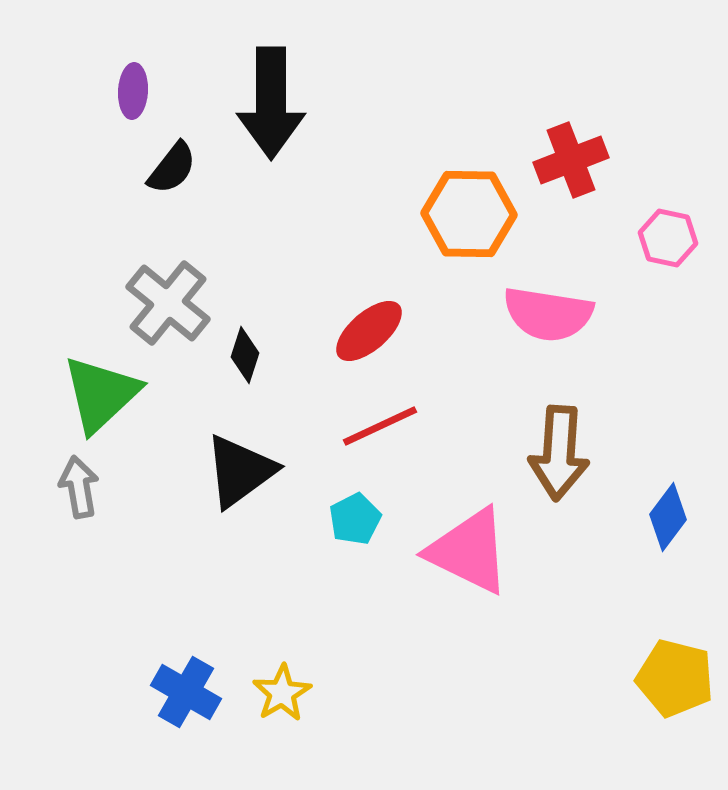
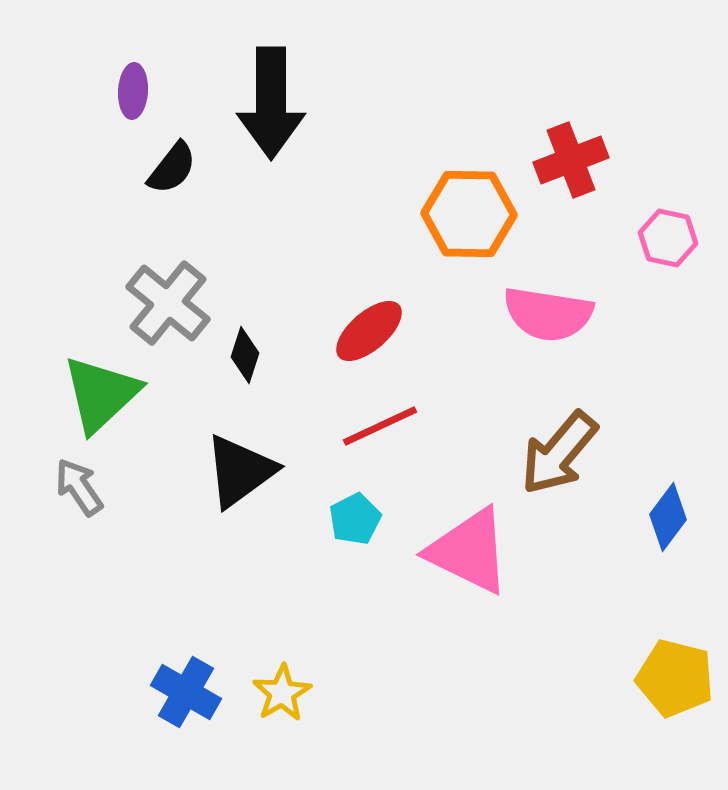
brown arrow: rotated 36 degrees clockwise
gray arrow: rotated 24 degrees counterclockwise
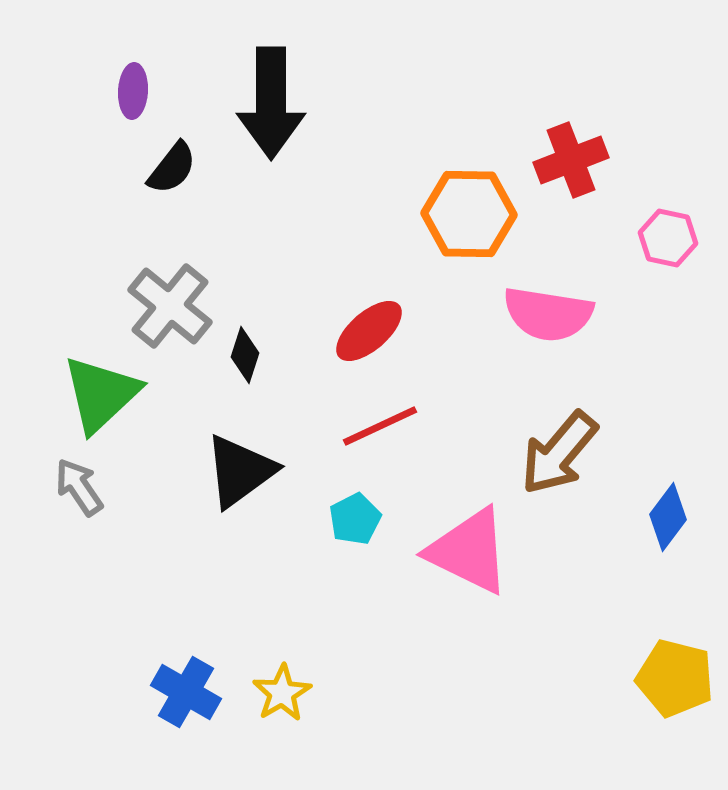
gray cross: moved 2 px right, 3 px down
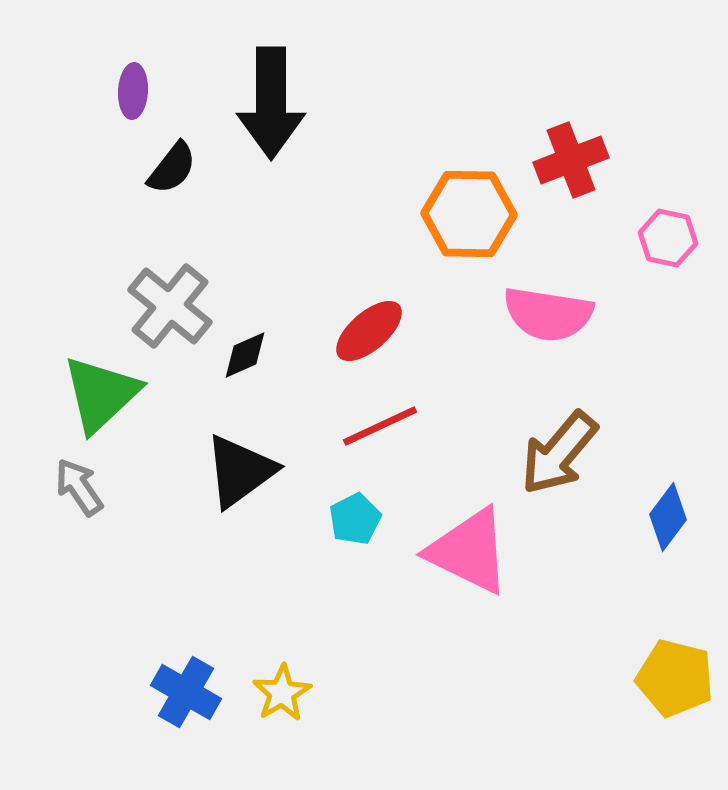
black diamond: rotated 48 degrees clockwise
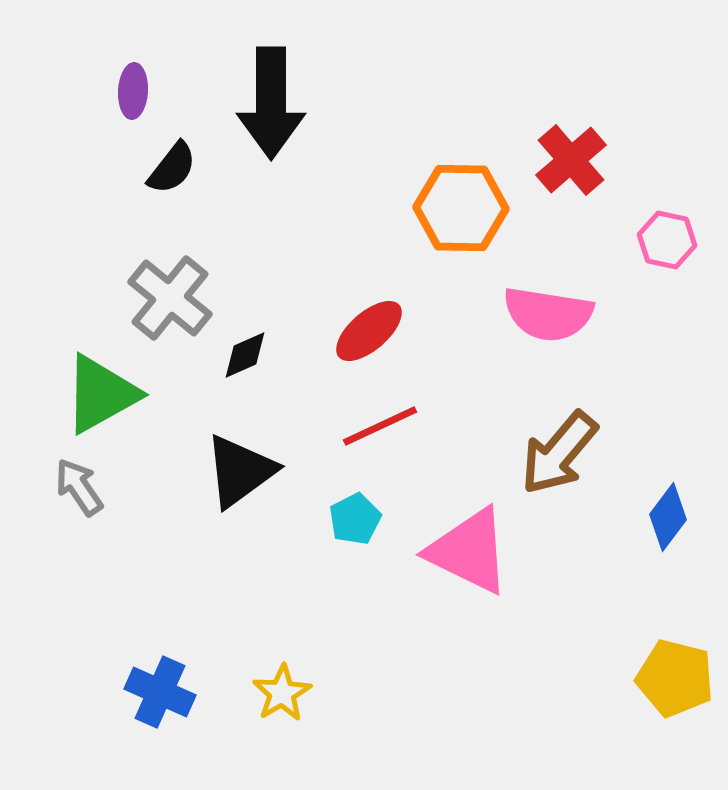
red cross: rotated 20 degrees counterclockwise
orange hexagon: moved 8 px left, 6 px up
pink hexagon: moved 1 px left, 2 px down
gray cross: moved 8 px up
green triangle: rotated 14 degrees clockwise
blue cross: moved 26 px left; rotated 6 degrees counterclockwise
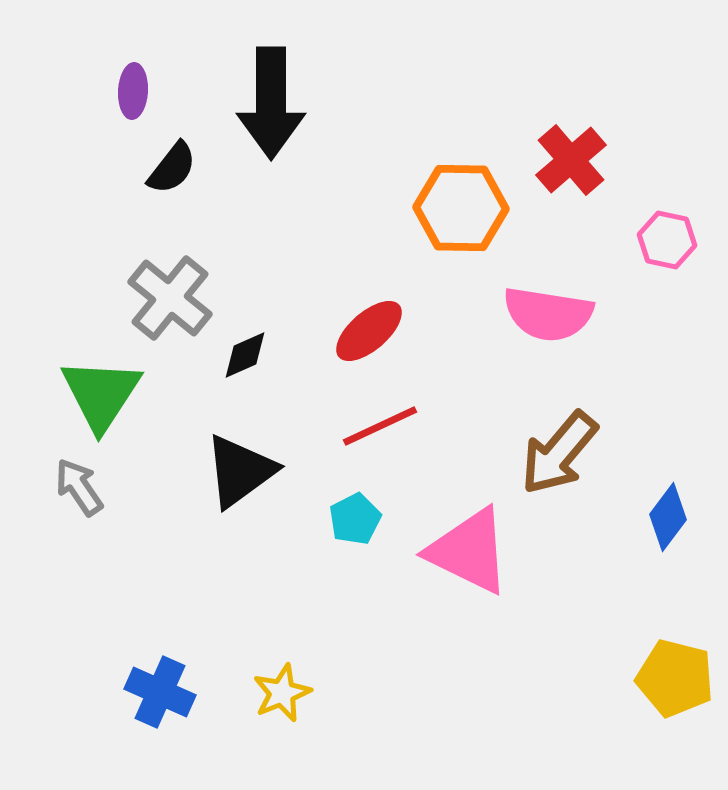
green triangle: rotated 28 degrees counterclockwise
yellow star: rotated 8 degrees clockwise
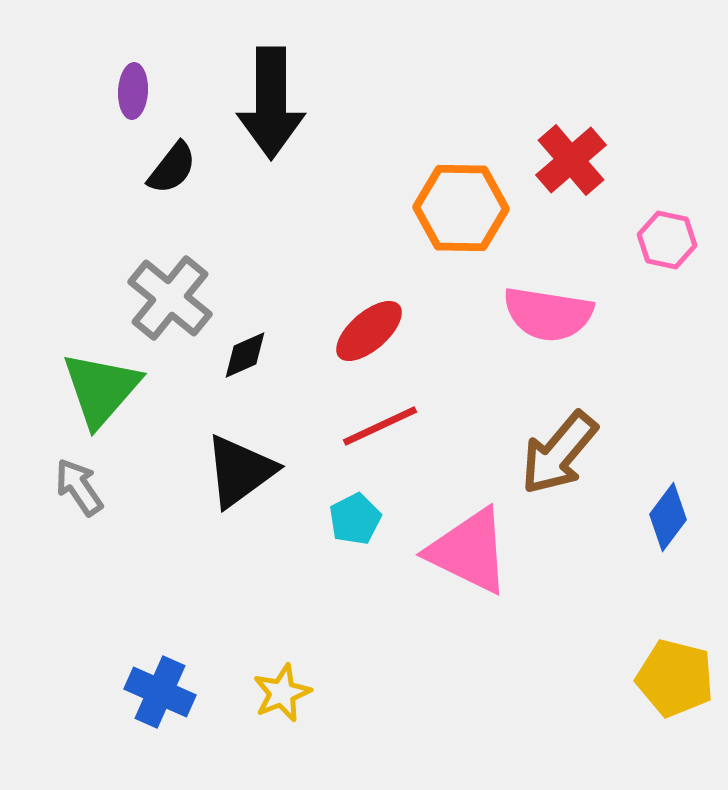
green triangle: moved 5 px up; rotated 8 degrees clockwise
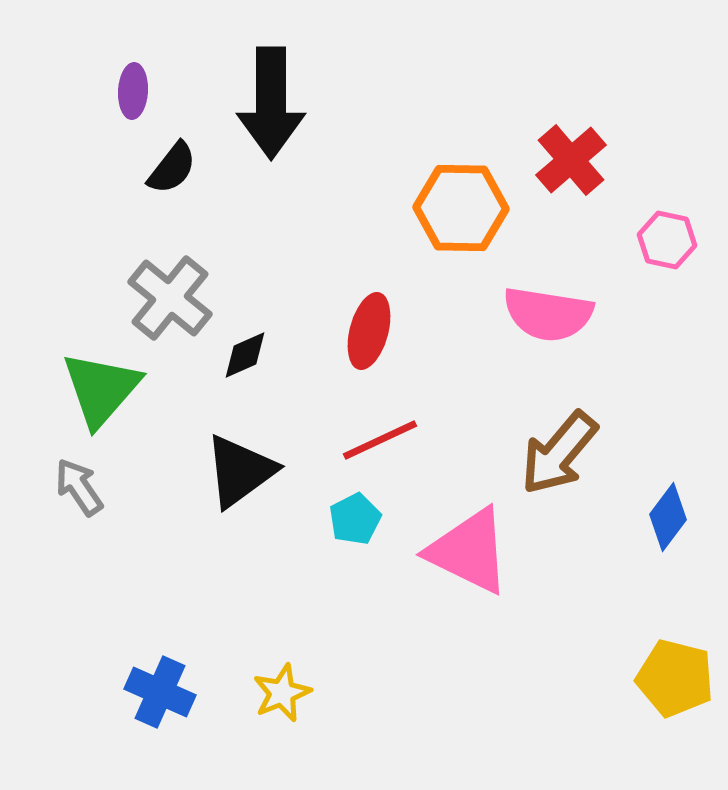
red ellipse: rotated 34 degrees counterclockwise
red line: moved 14 px down
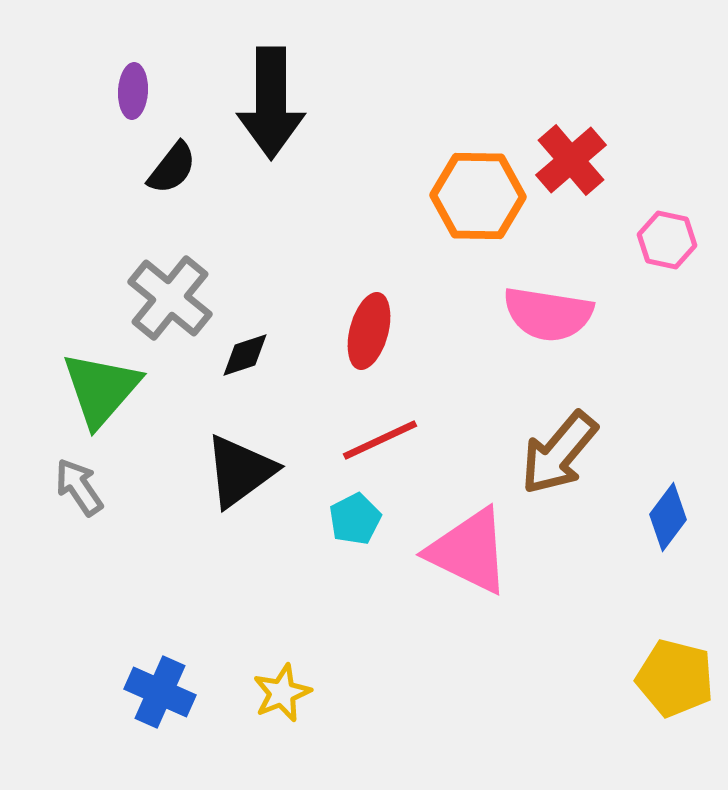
orange hexagon: moved 17 px right, 12 px up
black diamond: rotated 6 degrees clockwise
